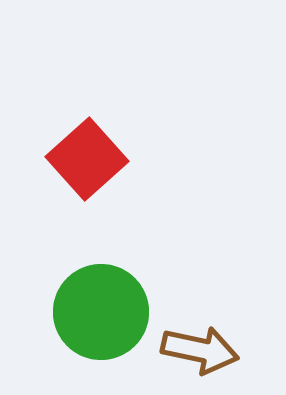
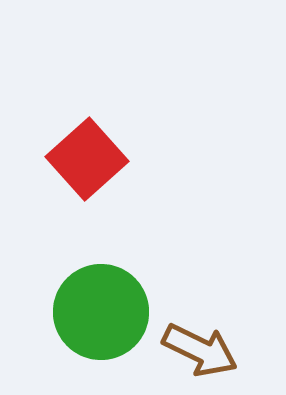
brown arrow: rotated 14 degrees clockwise
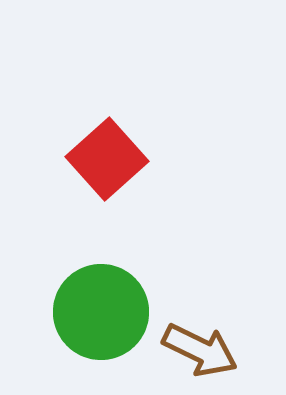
red square: moved 20 px right
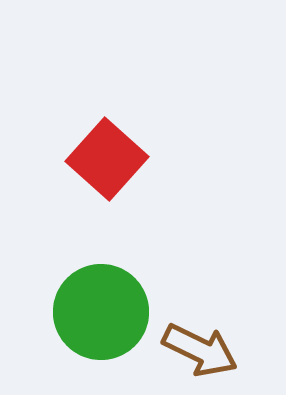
red square: rotated 6 degrees counterclockwise
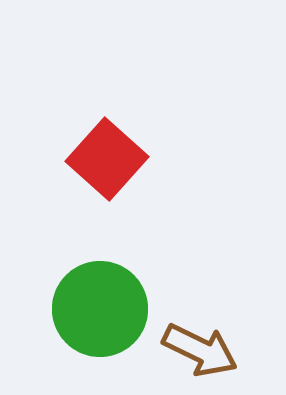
green circle: moved 1 px left, 3 px up
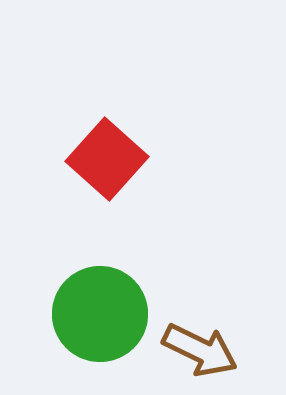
green circle: moved 5 px down
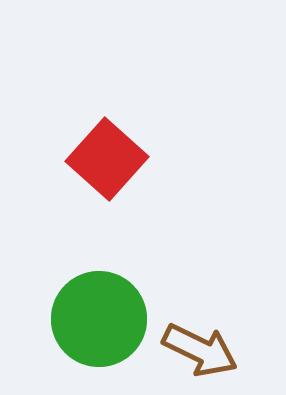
green circle: moved 1 px left, 5 px down
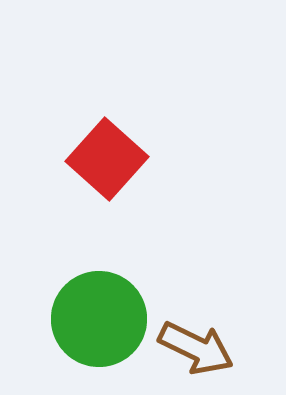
brown arrow: moved 4 px left, 2 px up
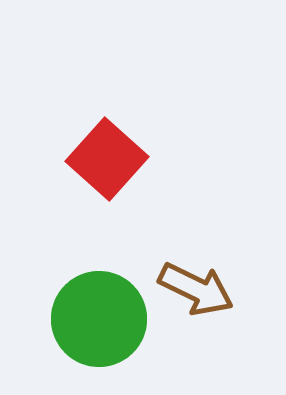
brown arrow: moved 59 px up
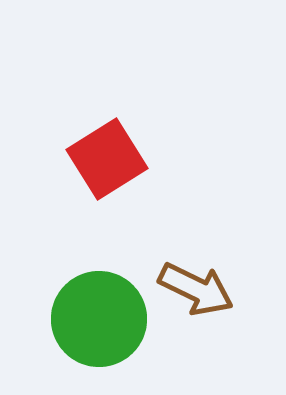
red square: rotated 16 degrees clockwise
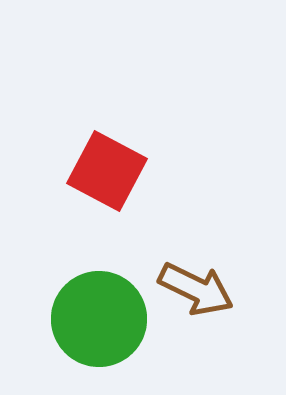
red square: moved 12 px down; rotated 30 degrees counterclockwise
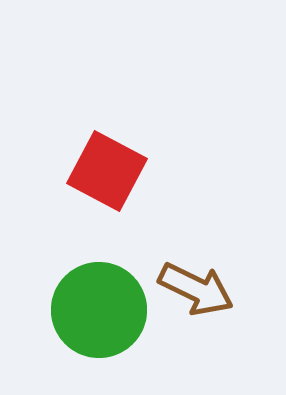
green circle: moved 9 px up
